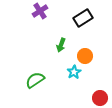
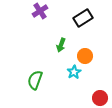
green semicircle: rotated 36 degrees counterclockwise
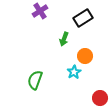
green arrow: moved 3 px right, 6 px up
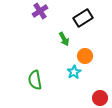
green arrow: rotated 48 degrees counterclockwise
green semicircle: rotated 30 degrees counterclockwise
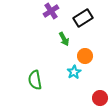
purple cross: moved 11 px right
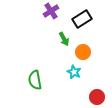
black rectangle: moved 1 px left, 1 px down
orange circle: moved 2 px left, 4 px up
cyan star: rotated 16 degrees counterclockwise
red circle: moved 3 px left, 1 px up
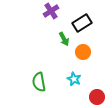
black rectangle: moved 4 px down
cyan star: moved 7 px down
green semicircle: moved 4 px right, 2 px down
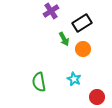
orange circle: moved 3 px up
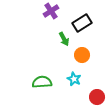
orange circle: moved 1 px left, 6 px down
green semicircle: moved 3 px right; rotated 96 degrees clockwise
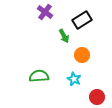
purple cross: moved 6 px left, 1 px down; rotated 21 degrees counterclockwise
black rectangle: moved 3 px up
green arrow: moved 3 px up
green semicircle: moved 3 px left, 6 px up
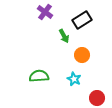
red circle: moved 1 px down
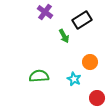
orange circle: moved 8 px right, 7 px down
